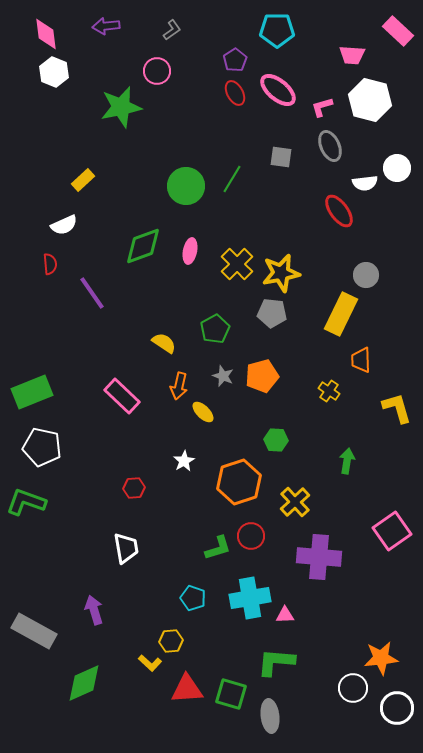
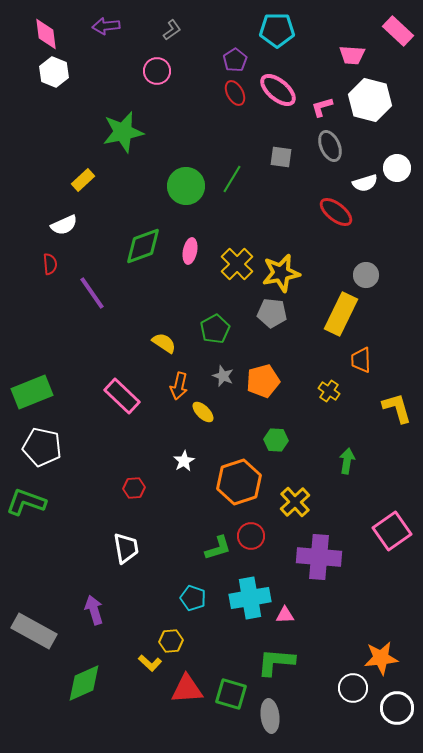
green star at (121, 107): moved 2 px right, 25 px down
white semicircle at (365, 183): rotated 10 degrees counterclockwise
red ellipse at (339, 211): moved 3 px left, 1 px down; rotated 16 degrees counterclockwise
orange pentagon at (262, 376): moved 1 px right, 5 px down
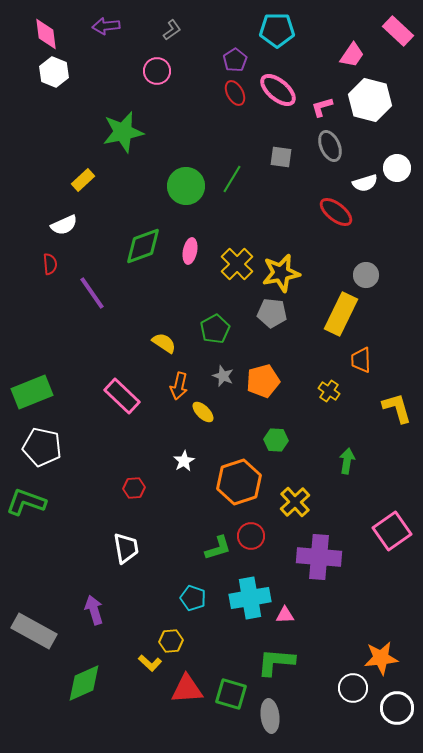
pink trapezoid at (352, 55): rotated 60 degrees counterclockwise
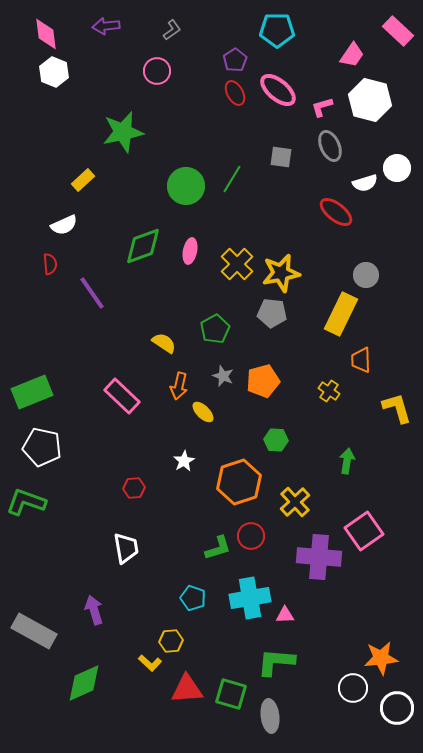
pink square at (392, 531): moved 28 px left
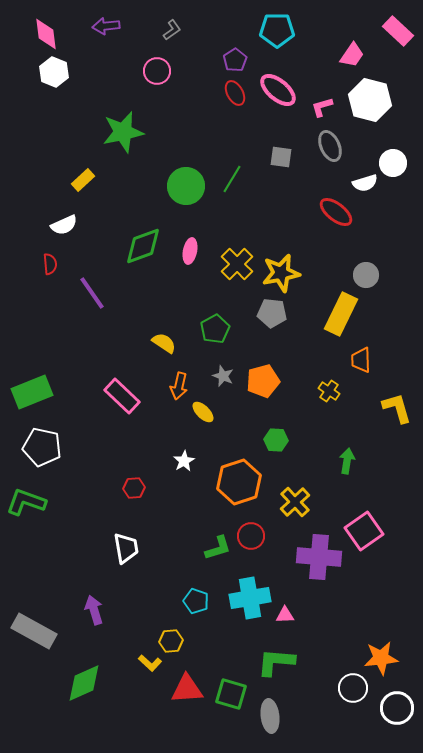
white circle at (397, 168): moved 4 px left, 5 px up
cyan pentagon at (193, 598): moved 3 px right, 3 px down
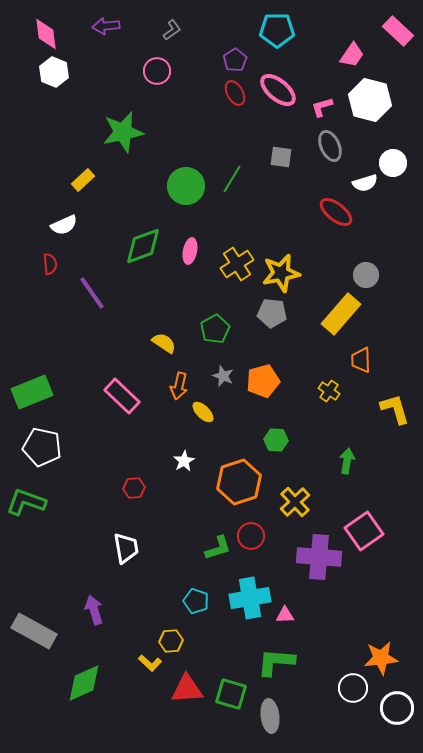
yellow cross at (237, 264): rotated 12 degrees clockwise
yellow rectangle at (341, 314): rotated 15 degrees clockwise
yellow L-shape at (397, 408): moved 2 px left, 1 px down
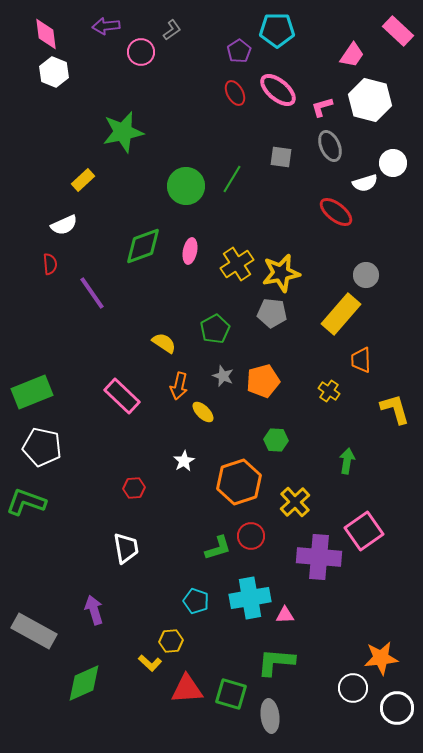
purple pentagon at (235, 60): moved 4 px right, 9 px up
pink circle at (157, 71): moved 16 px left, 19 px up
